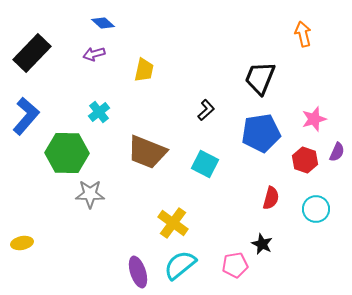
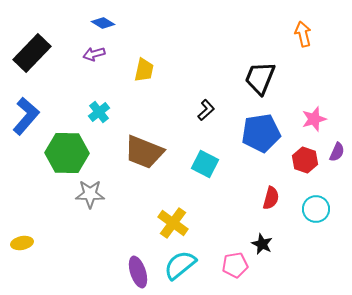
blue diamond: rotated 10 degrees counterclockwise
brown trapezoid: moved 3 px left
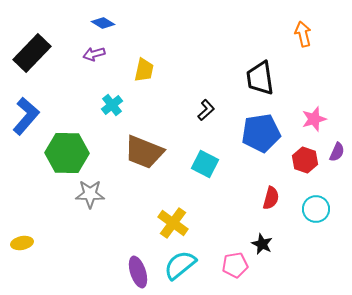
black trapezoid: rotated 30 degrees counterclockwise
cyan cross: moved 13 px right, 7 px up
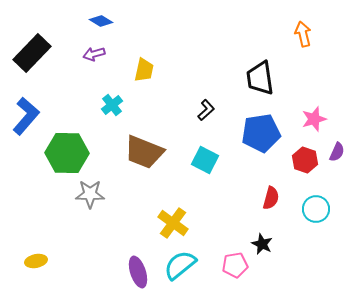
blue diamond: moved 2 px left, 2 px up
cyan square: moved 4 px up
yellow ellipse: moved 14 px right, 18 px down
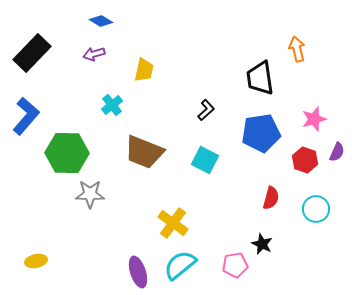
orange arrow: moved 6 px left, 15 px down
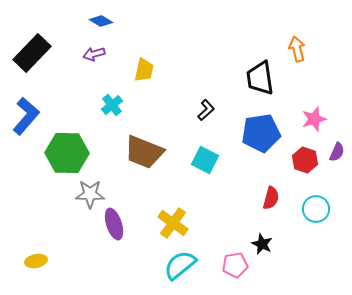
purple ellipse: moved 24 px left, 48 px up
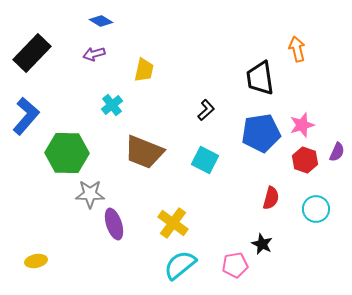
pink star: moved 12 px left, 6 px down
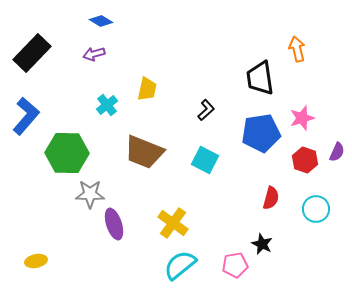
yellow trapezoid: moved 3 px right, 19 px down
cyan cross: moved 5 px left
pink star: moved 7 px up
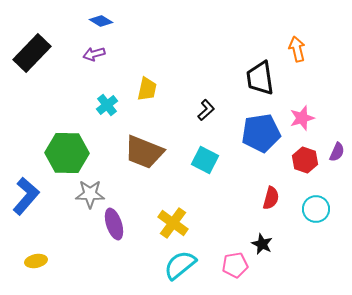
blue L-shape: moved 80 px down
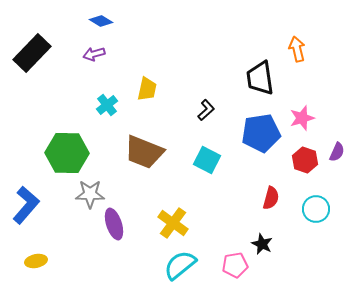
cyan square: moved 2 px right
blue L-shape: moved 9 px down
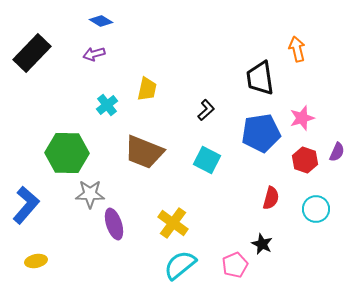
pink pentagon: rotated 15 degrees counterclockwise
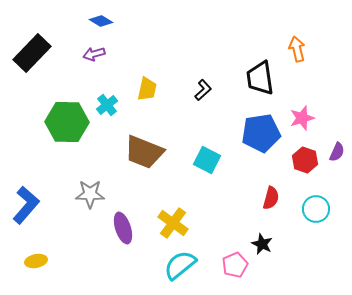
black L-shape: moved 3 px left, 20 px up
green hexagon: moved 31 px up
purple ellipse: moved 9 px right, 4 px down
